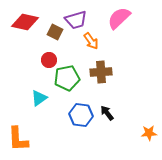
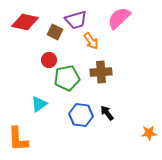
cyan triangle: moved 6 px down
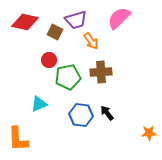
green pentagon: moved 1 px right, 1 px up
cyan triangle: rotated 12 degrees clockwise
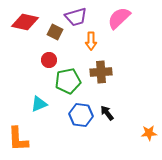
purple trapezoid: moved 3 px up
orange arrow: rotated 36 degrees clockwise
green pentagon: moved 4 px down
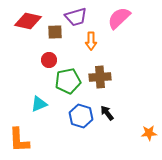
red diamond: moved 3 px right, 1 px up
brown square: rotated 28 degrees counterclockwise
brown cross: moved 1 px left, 5 px down
blue hexagon: moved 1 px down; rotated 10 degrees clockwise
orange L-shape: moved 1 px right, 1 px down
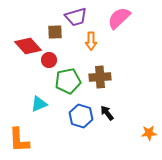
red diamond: moved 25 px down; rotated 36 degrees clockwise
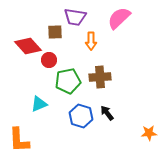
purple trapezoid: moved 1 px left; rotated 25 degrees clockwise
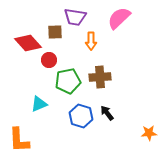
red diamond: moved 3 px up
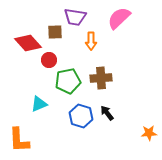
brown cross: moved 1 px right, 1 px down
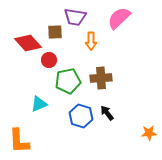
orange L-shape: moved 1 px down
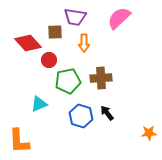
orange arrow: moved 7 px left, 2 px down
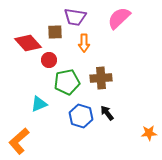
green pentagon: moved 1 px left, 1 px down
orange L-shape: rotated 52 degrees clockwise
